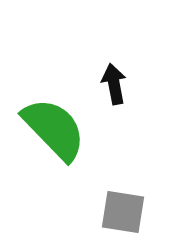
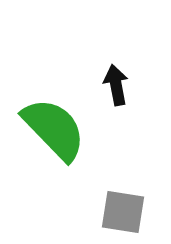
black arrow: moved 2 px right, 1 px down
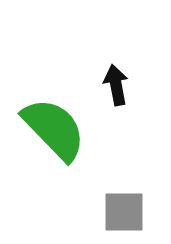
gray square: moved 1 px right; rotated 9 degrees counterclockwise
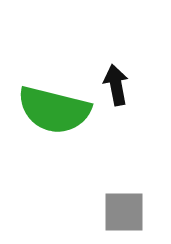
green semicircle: moved 19 px up; rotated 148 degrees clockwise
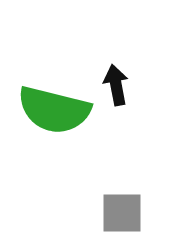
gray square: moved 2 px left, 1 px down
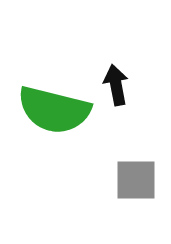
gray square: moved 14 px right, 33 px up
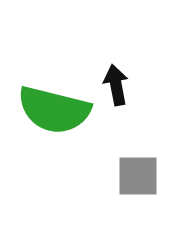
gray square: moved 2 px right, 4 px up
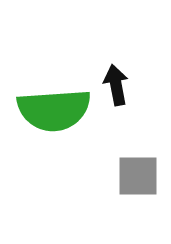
green semicircle: rotated 18 degrees counterclockwise
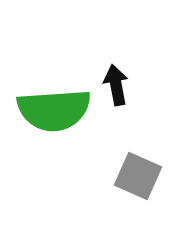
gray square: rotated 24 degrees clockwise
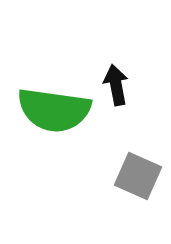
green semicircle: rotated 12 degrees clockwise
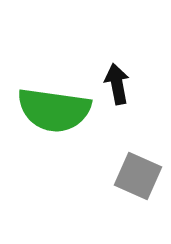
black arrow: moved 1 px right, 1 px up
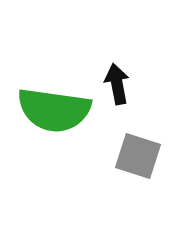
gray square: moved 20 px up; rotated 6 degrees counterclockwise
